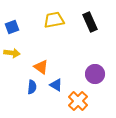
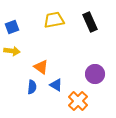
yellow arrow: moved 2 px up
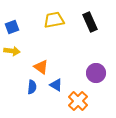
purple circle: moved 1 px right, 1 px up
